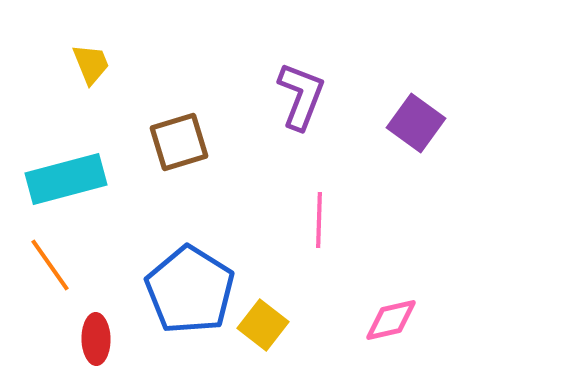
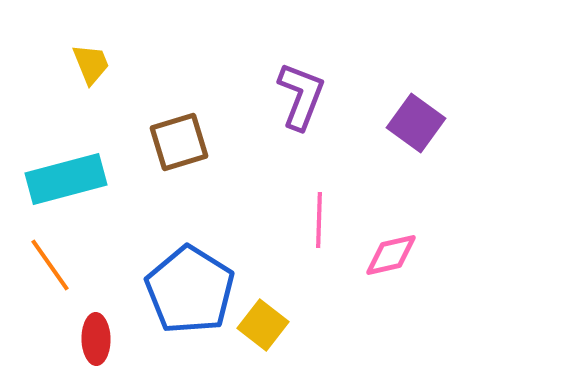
pink diamond: moved 65 px up
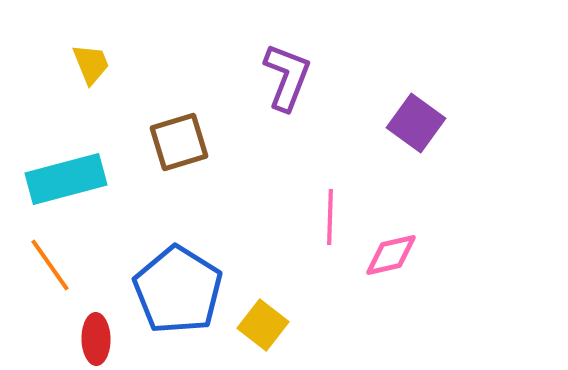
purple L-shape: moved 14 px left, 19 px up
pink line: moved 11 px right, 3 px up
blue pentagon: moved 12 px left
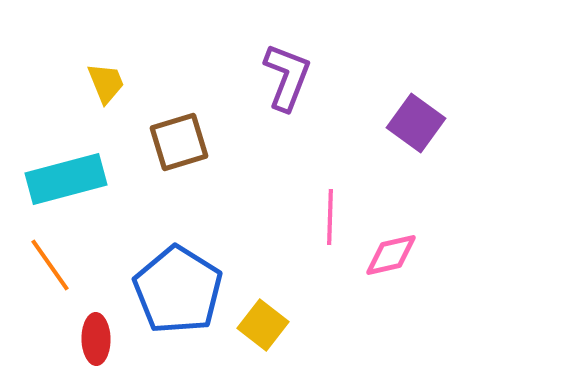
yellow trapezoid: moved 15 px right, 19 px down
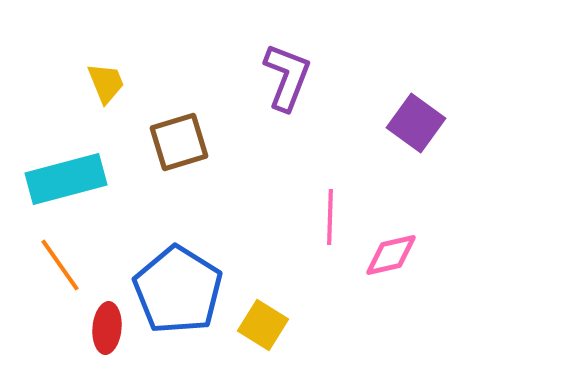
orange line: moved 10 px right
yellow square: rotated 6 degrees counterclockwise
red ellipse: moved 11 px right, 11 px up; rotated 6 degrees clockwise
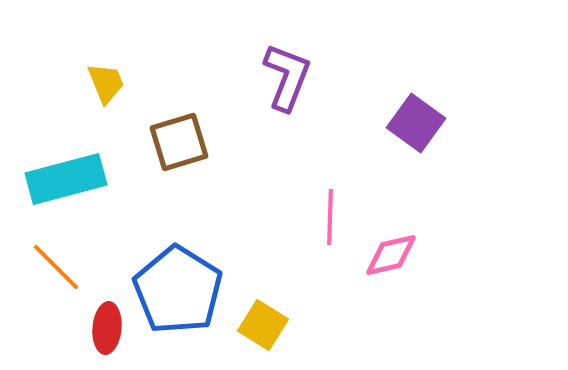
orange line: moved 4 px left, 2 px down; rotated 10 degrees counterclockwise
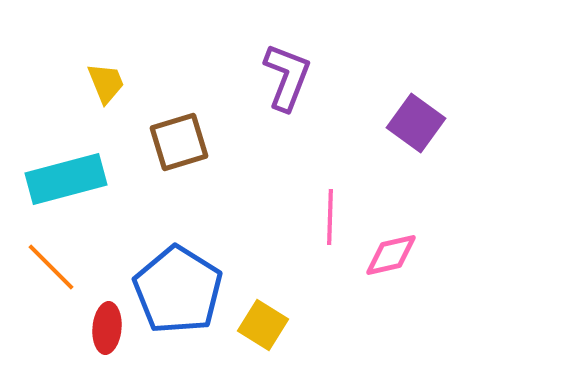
orange line: moved 5 px left
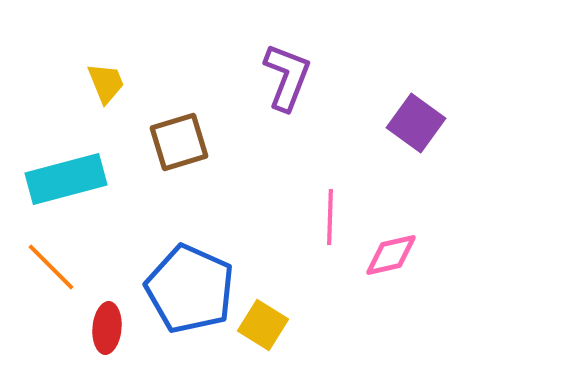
blue pentagon: moved 12 px right, 1 px up; rotated 8 degrees counterclockwise
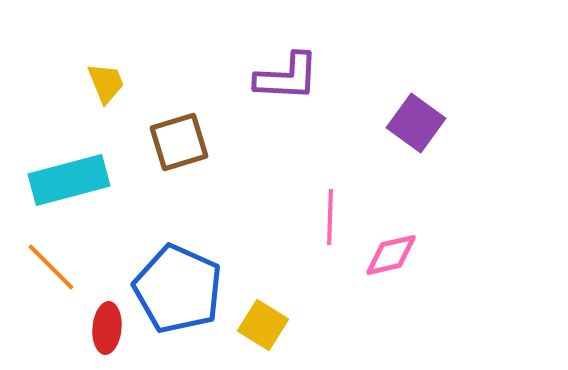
purple L-shape: rotated 72 degrees clockwise
cyan rectangle: moved 3 px right, 1 px down
blue pentagon: moved 12 px left
